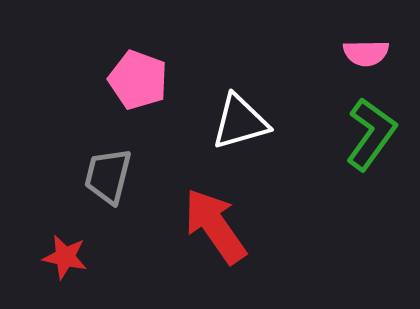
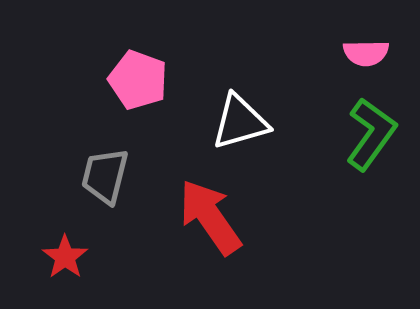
gray trapezoid: moved 3 px left
red arrow: moved 5 px left, 9 px up
red star: rotated 24 degrees clockwise
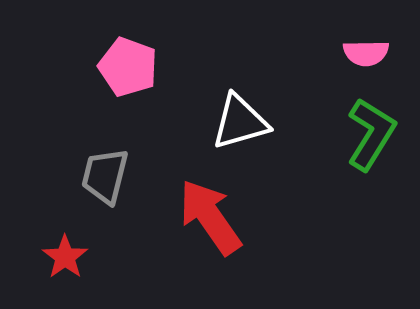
pink pentagon: moved 10 px left, 13 px up
green L-shape: rotated 4 degrees counterclockwise
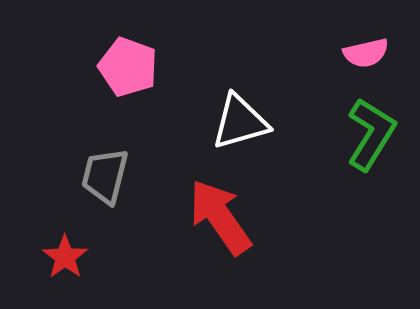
pink semicircle: rotated 12 degrees counterclockwise
red arrow: moved 10 px right
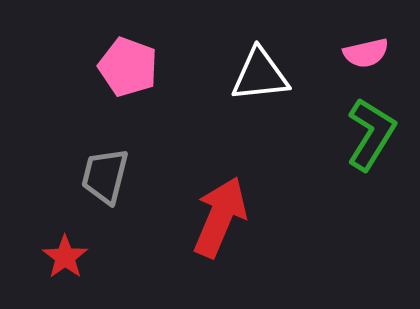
white triangle: moved 20 px right, 47 px up; rotated 10 degrees clockwise
red arrow: rotated 58 degrees clockwise
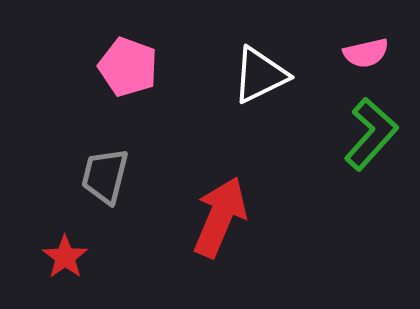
white triangle: rotated 20 degrees counterclockwise
green L-shape: rotated 10 degrees clockwise
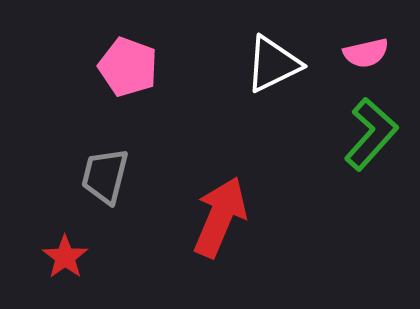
white triangle: moved 13 px right, 11 px up
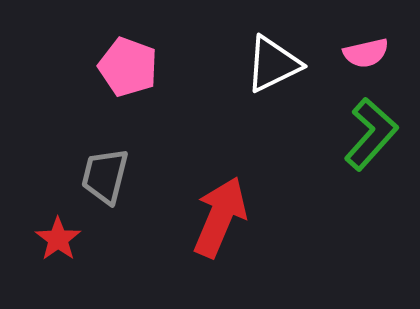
red star: moved 7 px left, 18 px up
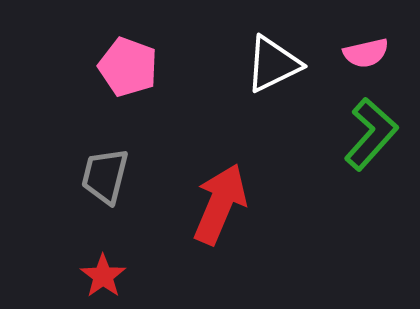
red arrow: moved 13 px up
red star: moved 45 px right, 37 px down
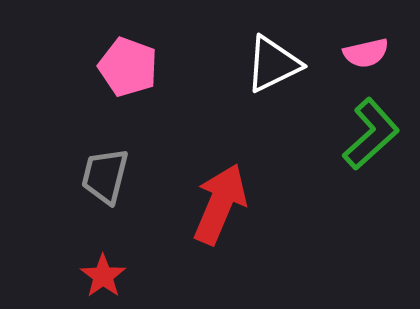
green L-shape: rotated 6 degrees clockwise
